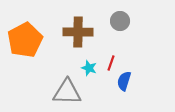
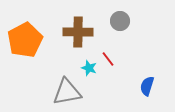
red line: moved 3 px left, 4 px up; rotated 56 degrees counterclockwise
blue semicircle: moved 23 px right, 5 px down
gray triangle: rotated 12 degrees counterclockwise
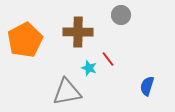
gray circle: moved 1 px right, 6 px up
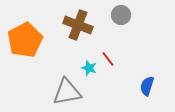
brown cross: moved 7 px up; rotated 20 degrees clockwise
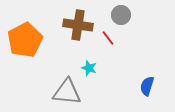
brown cross: rotated 12 degrees counterclockwise
red line: moved 21 px up
gray triangle: rotated 16 degrees clockwise
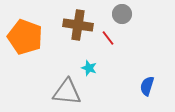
gray circle: moved 1 px right, 1 px up
orange pentagon: moved 3 px up; rotated 24 degrees counterclockwise
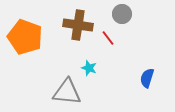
blue semicircle: moved 8 px up
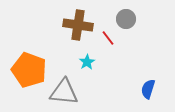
gray circle: moved 4 px right, 5 px down
orange pentagon: moved 4 px right, 33 px down
cyan star: moved 2 px left, 6 px up; rotated 21 degrees clockwise
blue semicircle: moved 1 px right, 11 px down
gray triangle: moved 3 px left
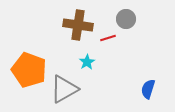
red line: rotated 70 degrees counterclockwise
gray triangle: moved 3 px up; rotated 36 degrees counterclockwise
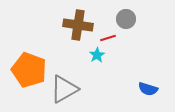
cyan star: moved 10 px right, 7 px up
blue semicircle: rotated 90 degrees counterclockwise
